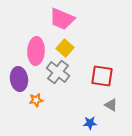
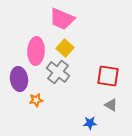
red square: moved 6 px right
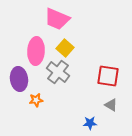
pink trapezoid: moved 5 px left
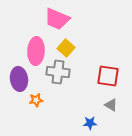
yellow square: moved 1 px right
gray cross: rotated 30 degrees counterclockwise
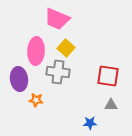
orange star: rotated 16 degrees clockwise
gray triangle: rotated 32 degrees counterclockwise
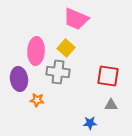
pink trapezoid: moved 19 px right
orange star: moved 1 px right
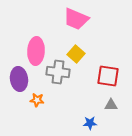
yellow square: moved 10 px right, 6 px down
